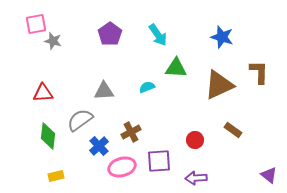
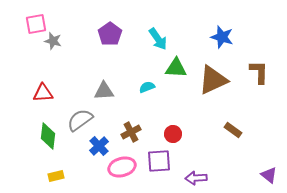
cyan arrow: moved 4 px down
brown triangle: moved 6 px left, 5 px up
red circle: moved 22 px left, 6 px up
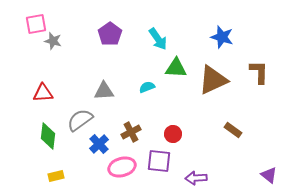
blue cross: moved 2 px up
purple square: rotated 10 degrees clockwise
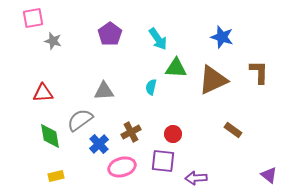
pink square: moved 3 px left, 6 px up
cyan semicircle: moved 4 px right; rotated 56 degrees counterclockwise
green diamond: moved 2 px right; rotated 16 degrees counterclockwise
purple square: moved 4 px right
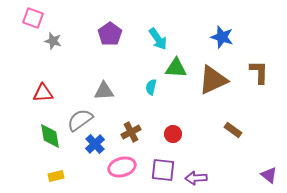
pink square: rotated 30 degrees clockwise
blue cross: moved 4 px left
purple square: moved 9 px down
